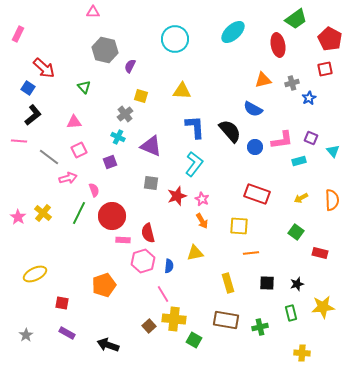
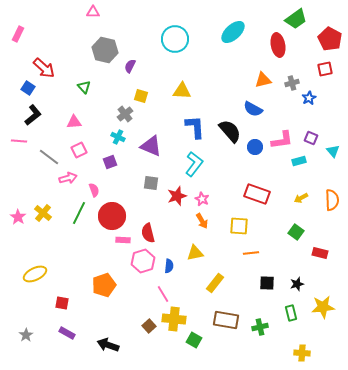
yellow rectangle at (228, 283): moved 13 px left; rotated 54 degrees clockwise
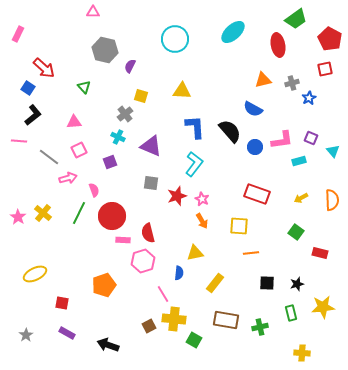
blue semicircle at (169, 266): moved 10 px right, 7 px down
brown square at (149, 326): rotated 16 degrees clockwise
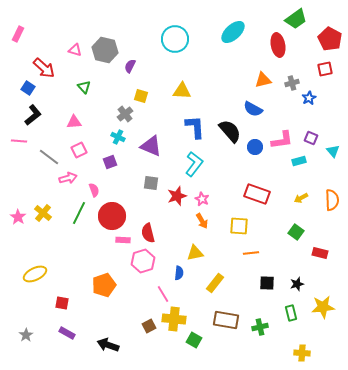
pink triangle at (93, 12): moved 18 px left, 38 px down; rotated 16 degrees clockwise
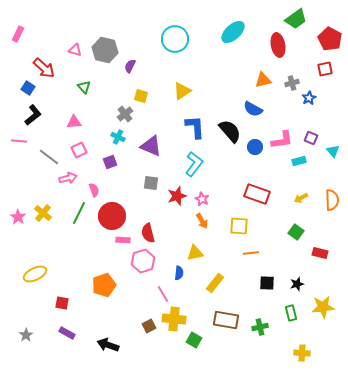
yellow triangle at (182, 91): rotated 36 degrees counterclockwise
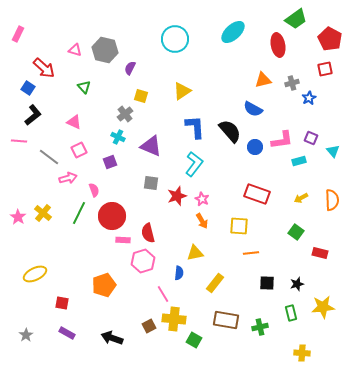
purple semicircle at (130, 66): moved 2 px down
pink triangle at (74, 122): rotated 28 degrees clockwise
black arrow at (108, 345): moved 4 px right, 7 px up
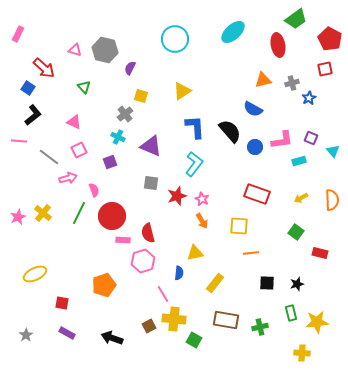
pink star at (18, 217): rotated 14 degrees clockwise
yellow star at (323, 307): moved 6 px left, 15 px down
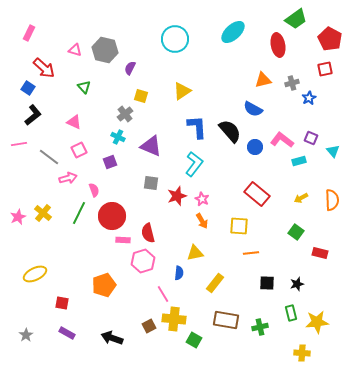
pink rectangle at (18, 34): moved 11 px right, 1 px up
blue L-shape at (195, 127): moved 2 px right
pink L-shape at (282, 140): rotated 135 degrees counterclockwise
pink line at (19, 141): moved 3 px down; rotated 14 degrees counterclockwise
red rectangle at (257, 194): rotated 20 degrees clockwise
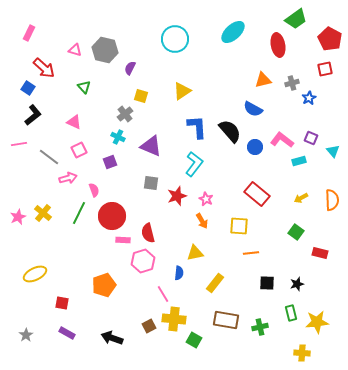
pink star at (202, 199): moved 4 px right
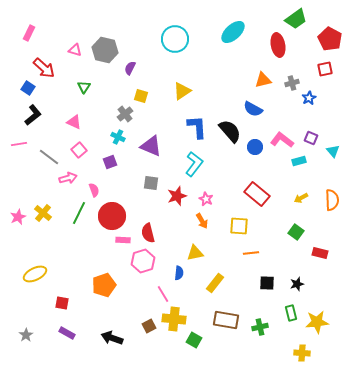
green triangle at (84, 87): rotated 16 degrees clockwise
pink square at (79, 150): rotated 14 degrees counterclockwise
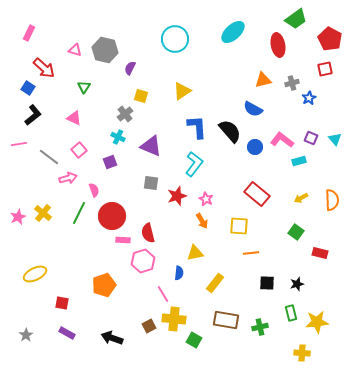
pink triangle at (74, 122): moved 4 px up
cyan triangle at (333, 151): moved 2 px right, 12 px up
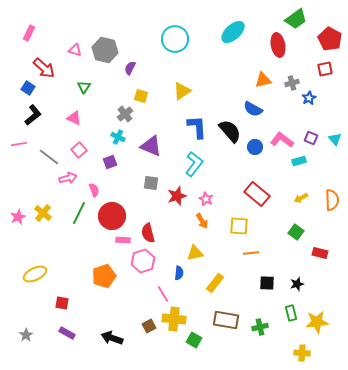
orange pentagon at (104, 285): moved 9 px up
